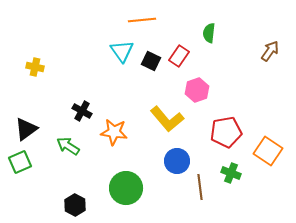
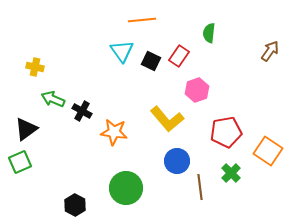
green arrow: moved 15 px left, 47 px up; rotated 10 degrees counterclockwise
green cross: rotated 24 degrees clockwise
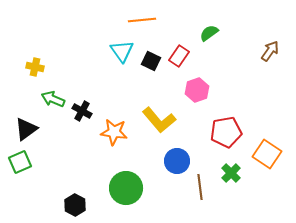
green semicircle: rotated 48 degrees clockwise
yellow L-shape: moved 8 px left, 1 px down
orange square: moved 1 px left, 3 px down
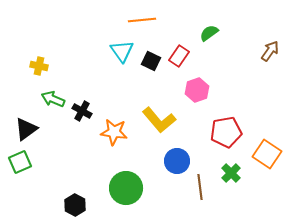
yellow cross: moved 4 px right, 1 px up
